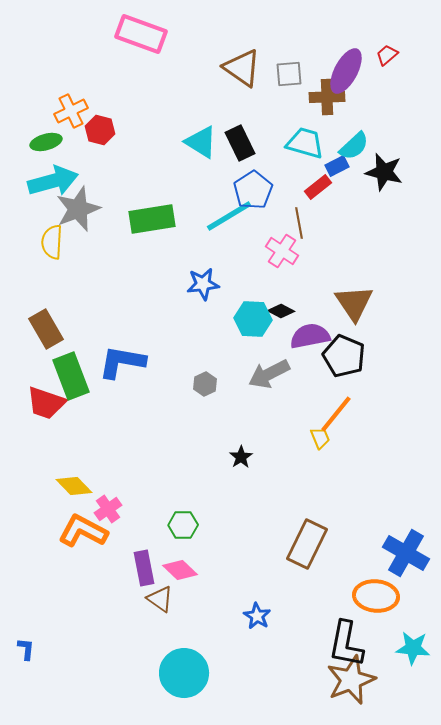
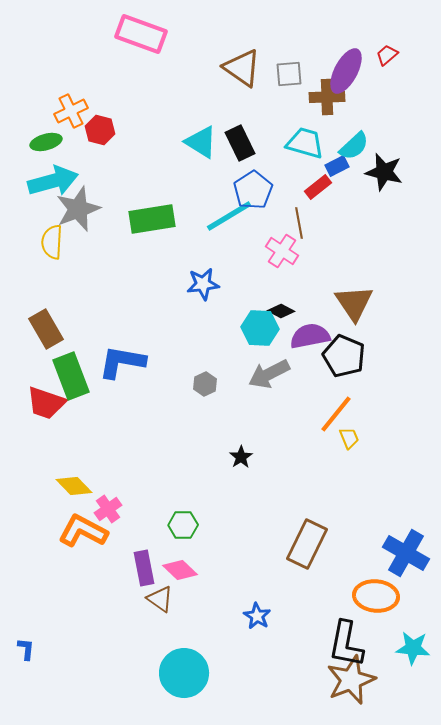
cyan hexagon at (253, 319): moved 7 px right, 9 px down
yellow trapezoid at (320, 438): moved 29 px right
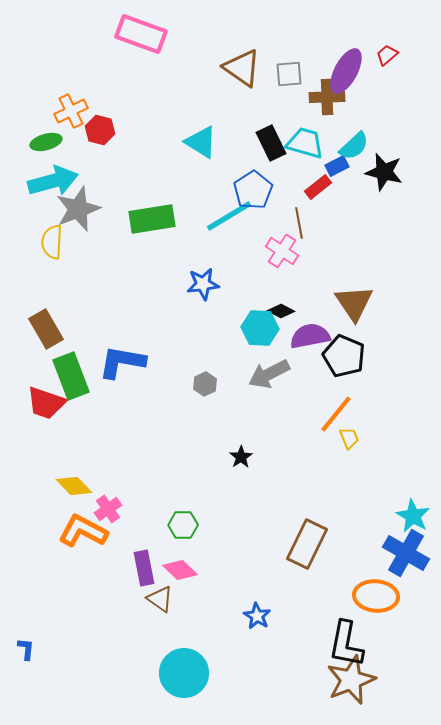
black rectangle at (240, 143): moved 31 px right
cyan star at (413, 648): moved 132 px up; rotated 24 degrees clockwise
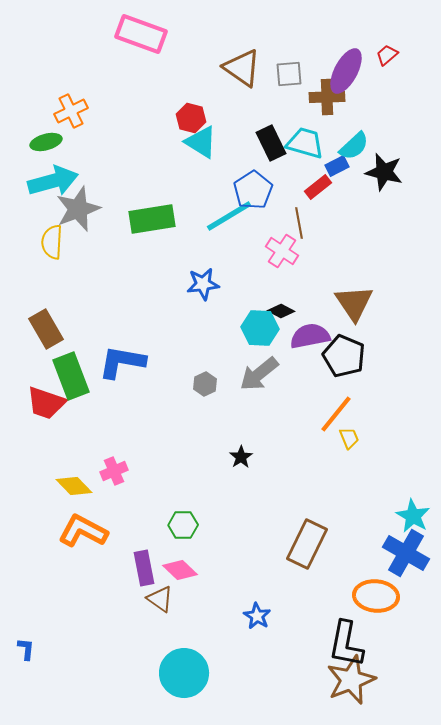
red hexagon at (100, 130): moved 91 px right, 12 px up
gray arrow at (269, 374): moved 10 px left; rotated 12 degrees counterclockwise
pink cross at (108, 509): moved 6 px right, 38 px up; rotated 12 degrees clockwise
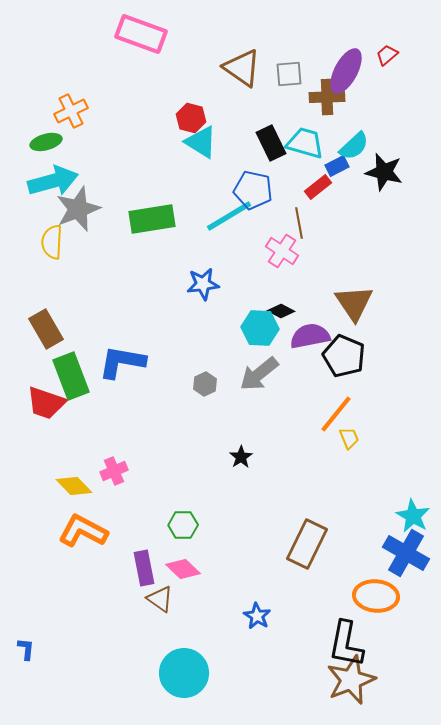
blue pentagon at (253, 190): rotated 27 degrees counterclockwise
pink diamond at (180, 570): moved 3 px right, 1 px up
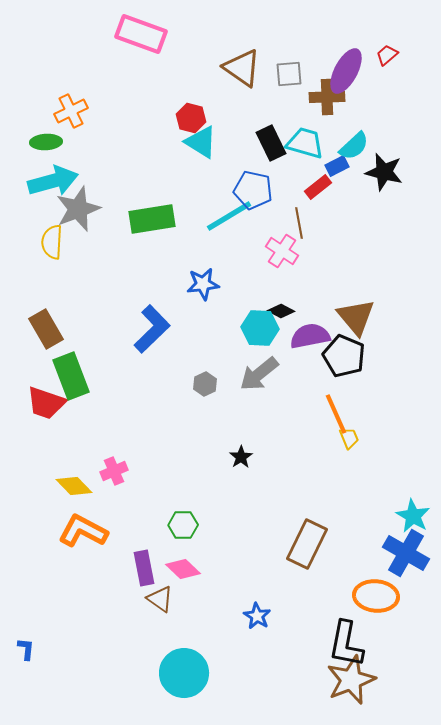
green ellipse at (46, 142): rotated 12 degrees clockwise
brown triangle at (354, 303): moved 2 px right, 14 px down; rotated 6 degrees counterclockwise
blue L-shape at (122, 362): moved 30 px right, 33 px up; rotated 126 degrees clockwise
orange line at (336, 414): rotated 63 degrees counterclockwise
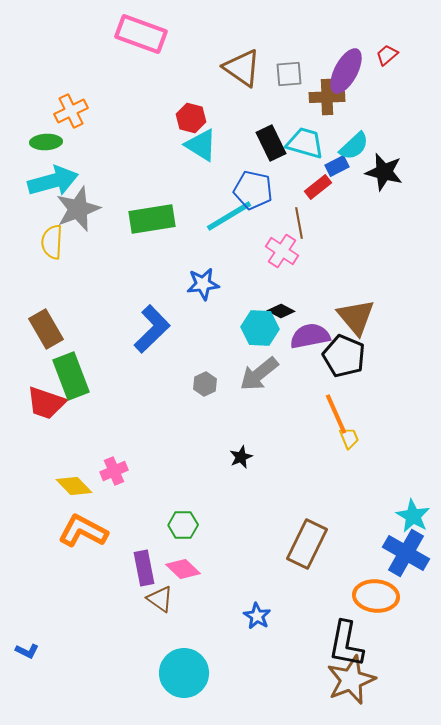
cyan triangle at (201, 142): moved 3 px down
black star at (241, 457): rotated 10 degrees clockwise
blue L-shape at (26, 649): moved 1 px right, 2 px down; rotated 110 degrees clockwise
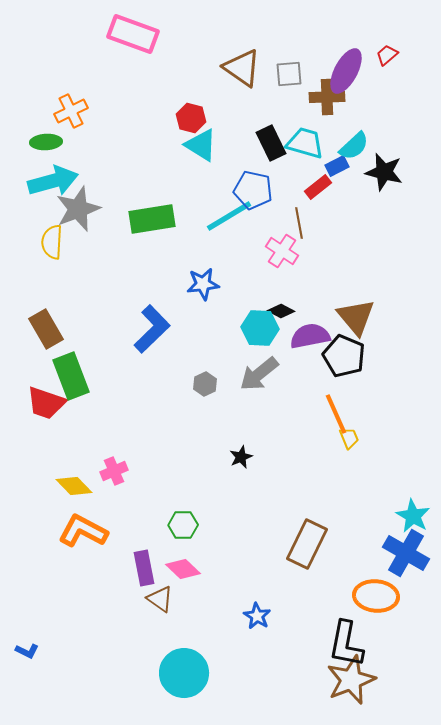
pink rectangle at (141, 34): moved 8 px left
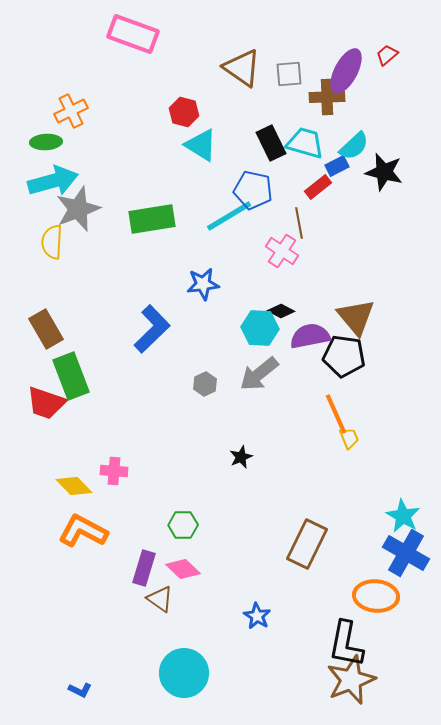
red hexagon at (191, 118): moved 7 px left, 6 px up
black pentagon at (344, 356): rotated 15 degrees counterclockwise
pink cross at (114, 471): rotated 28 degrees clockwise
cyan star at (413, 516): moved 10 px left
purple rectangle at (144, 568): rotated 28 degrees clockwise
blue L-shape at (27, 651): moved 53 px right, 39 px down
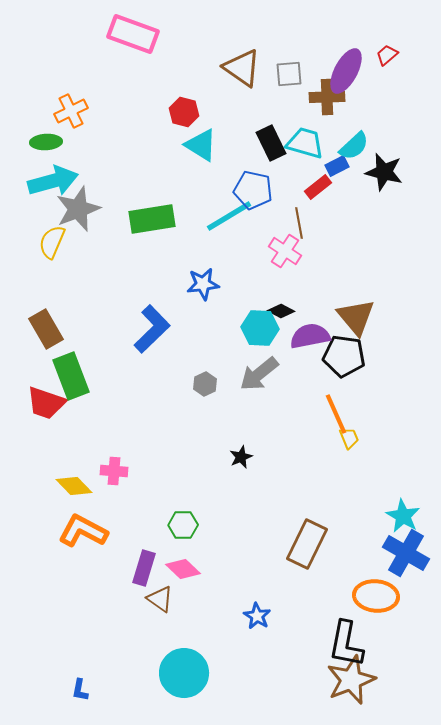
yellow semicircle at (52, 242): rotated 20 degrees clockwise
pink cross at (282, 251): moved 3 px right
blue L-shape at (80, 690): rotated 75 degrees clockwise
